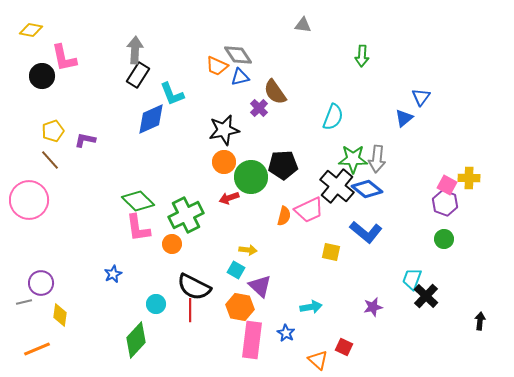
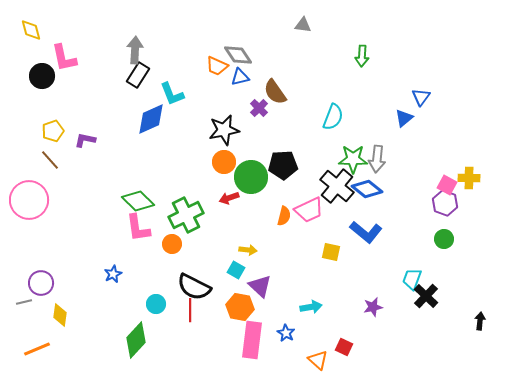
yellow diamond at (31, 30): rotated 65 degrees clockwise
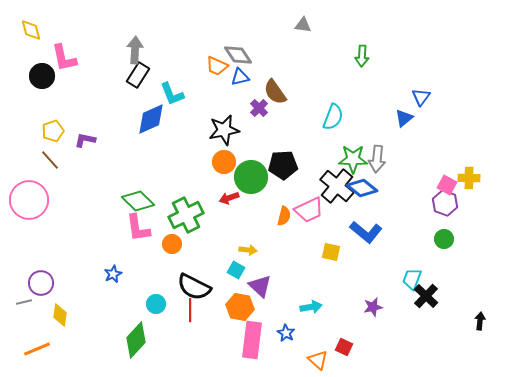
blue diamond at (367, 189): moved 5 px left, 1 px up
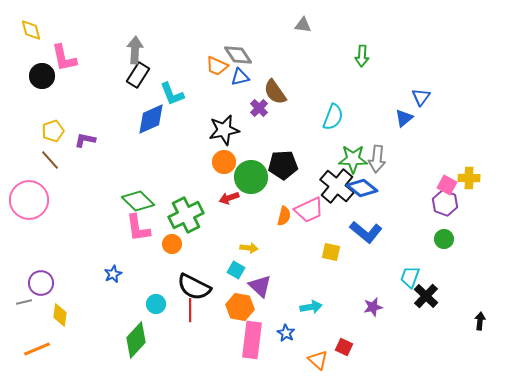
yellow arrow at (248, 250): moved 1 px right, 2 px up
cyan trapezoid at (412, 279): moved 2 px left, 2 px up
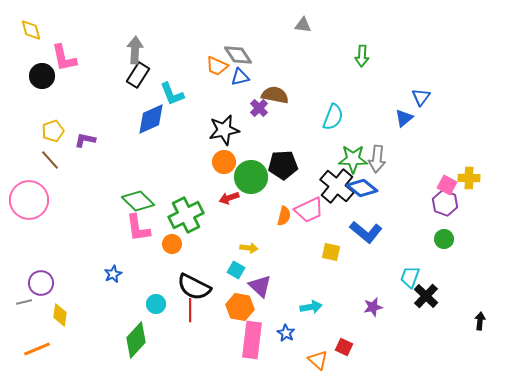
brown semicircle at (275, 92): moved 3 px down; rotated 136 degrees clockwise
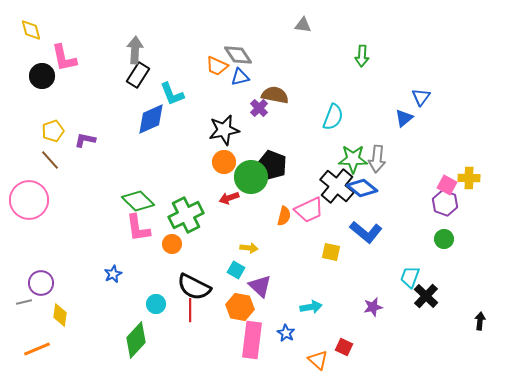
black pentagon at (283, 165): moved 11 px left; rotated 24 degrees clockwise
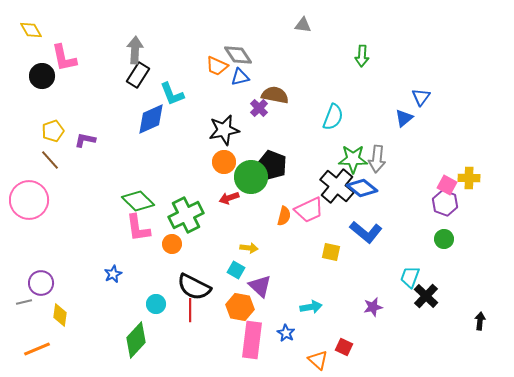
yellow diamond at (31, 30): rotated 15 degrees counterclockwise
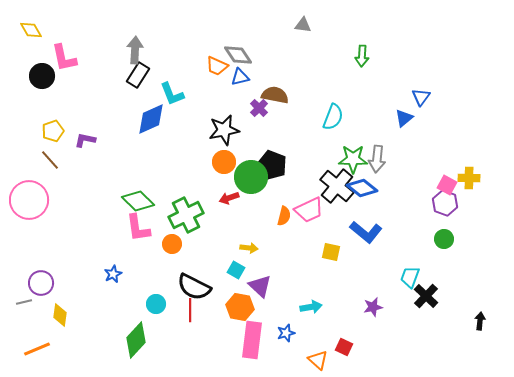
blue star at (286, 333): rotated 24 degrees clockwise
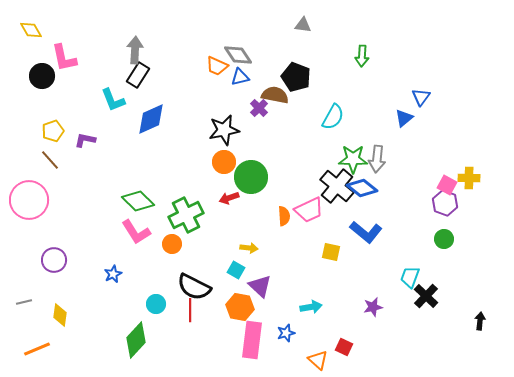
cyan L-shape at (172, 94): moved 59 px left, 6 px down
cyan semicircle at (333, 117): rotated 8 degrees clockwise
black pentagon at (272, 165): moved 24 px right, 88 px up
orange semicircle at (284, 216): rotated 18 degrees counterclockwise
pink L-shape at (138, 228): moved 2 px left, 4 px down; rotated 24 degrees counterclockwise
purple circle at (41, 283): moved 13 px right, 23 px up
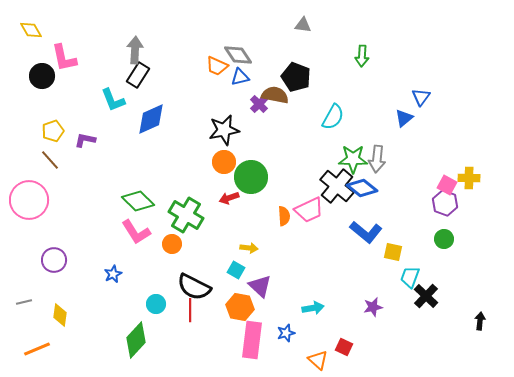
purple cross at (259, 108): moved 4 px up
green cross at (186, 215): rotated 32 degrees counterclockwise
yellow square at (331, 252): moved 62 px right
cyan arrow at (311, 307): moved 2 px right, 1 px down
